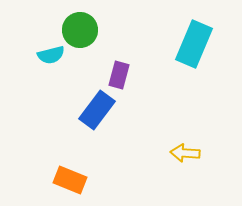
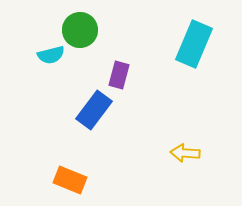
blue rectangle: moved 3 px left
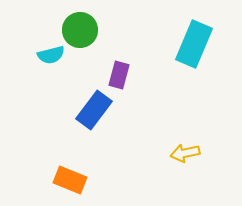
yellow arrow: rotated 16 degrees counterclockwise
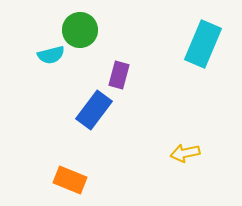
cyan rectangle: moved 9 px right
